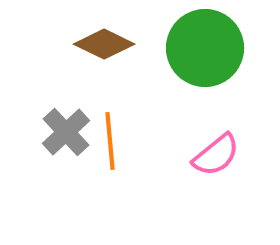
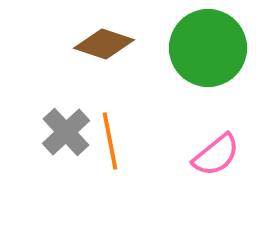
brown diamond: rotated 8 degrees counterclockwise
green circle: moved 3 px right
orange line: rotated 6 degrees counterclockwise
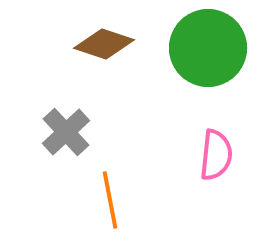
orange line: moved 59 px down
pink semicircle: rotated 45 degrees counterclockwise
